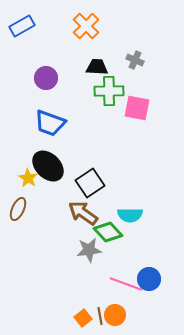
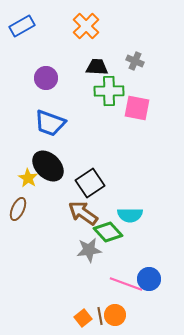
gray cross: moved 1 px down
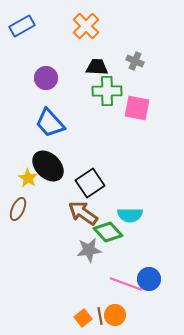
green cross: moved 2 px left
blue trapezoid: rotated 28 degrees clockwise
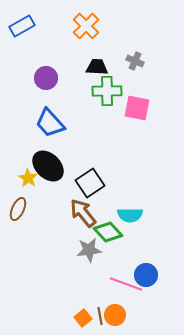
brown arrow: rotated 16 degrees clockwise
blue circle: moved 3 px left, 4 px up
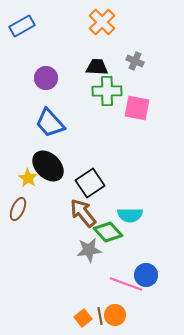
orange cross: moved 16 px right, 4 px up
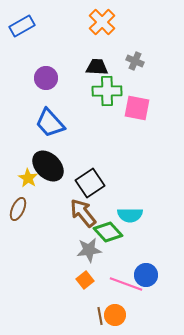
orange square: moved 2 px right, 38 px up
